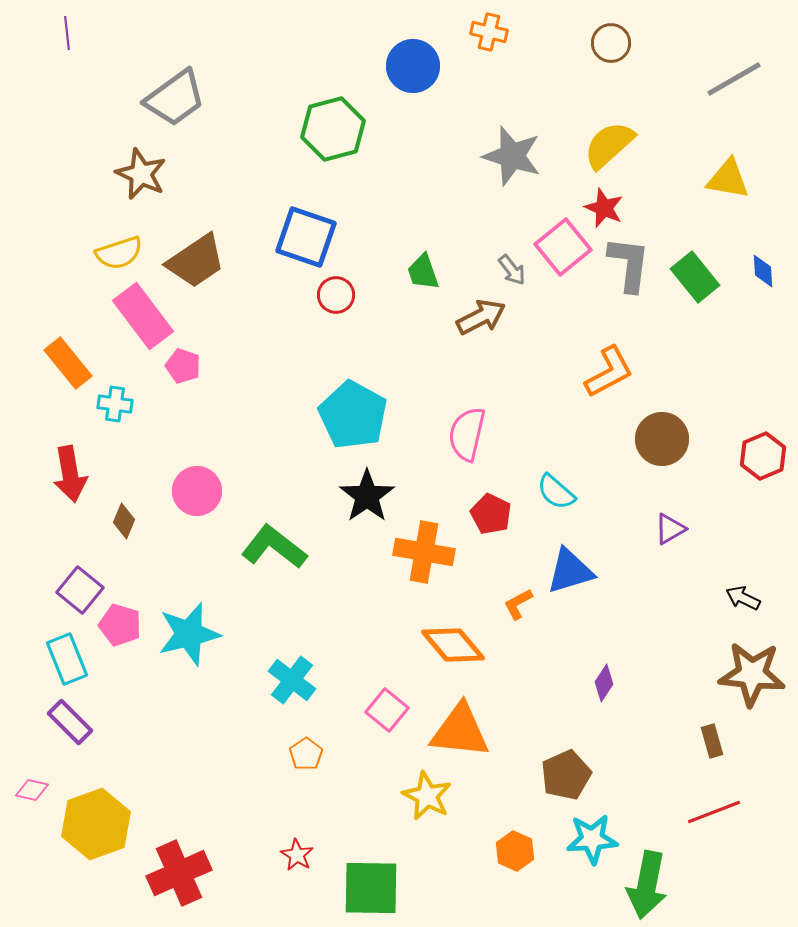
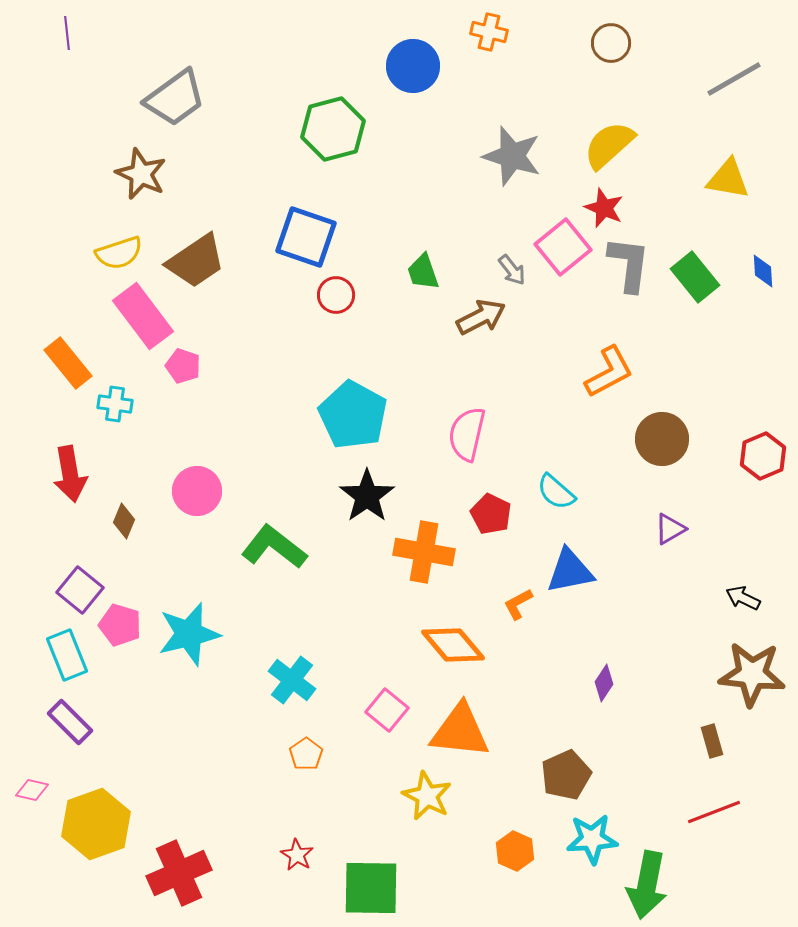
blue triangle at (570, 571): rotated 6 degrees clockwise
cyan rectangle at (67, 659): moved 4 px up
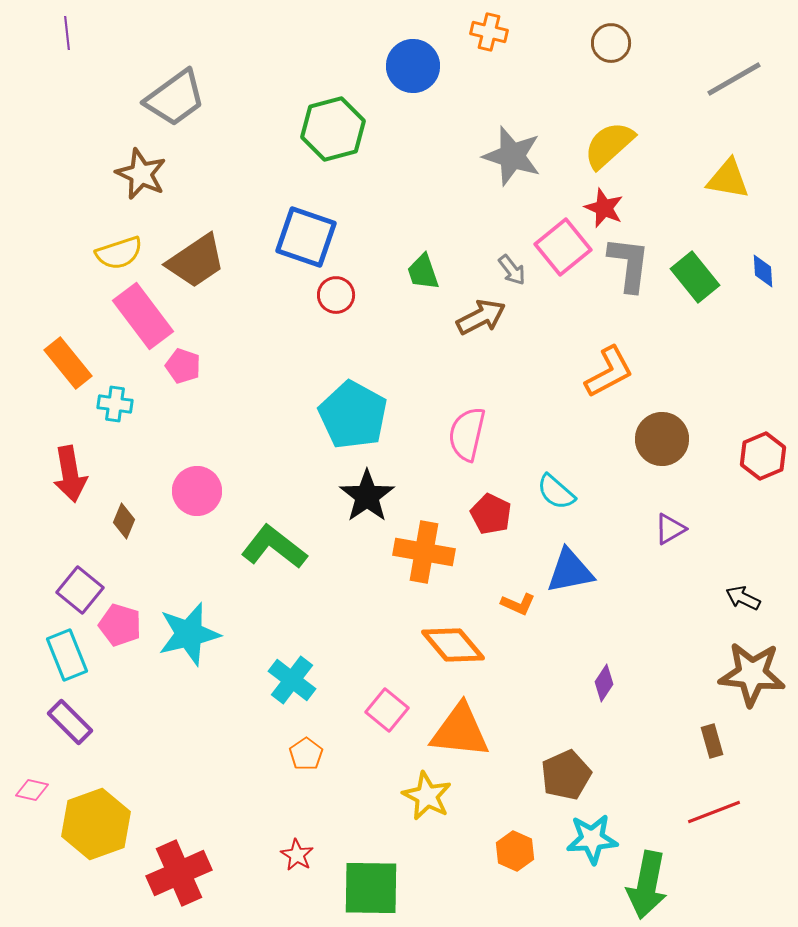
orange L-shape at (518, 604): rotated 128 degrees counterclockwise
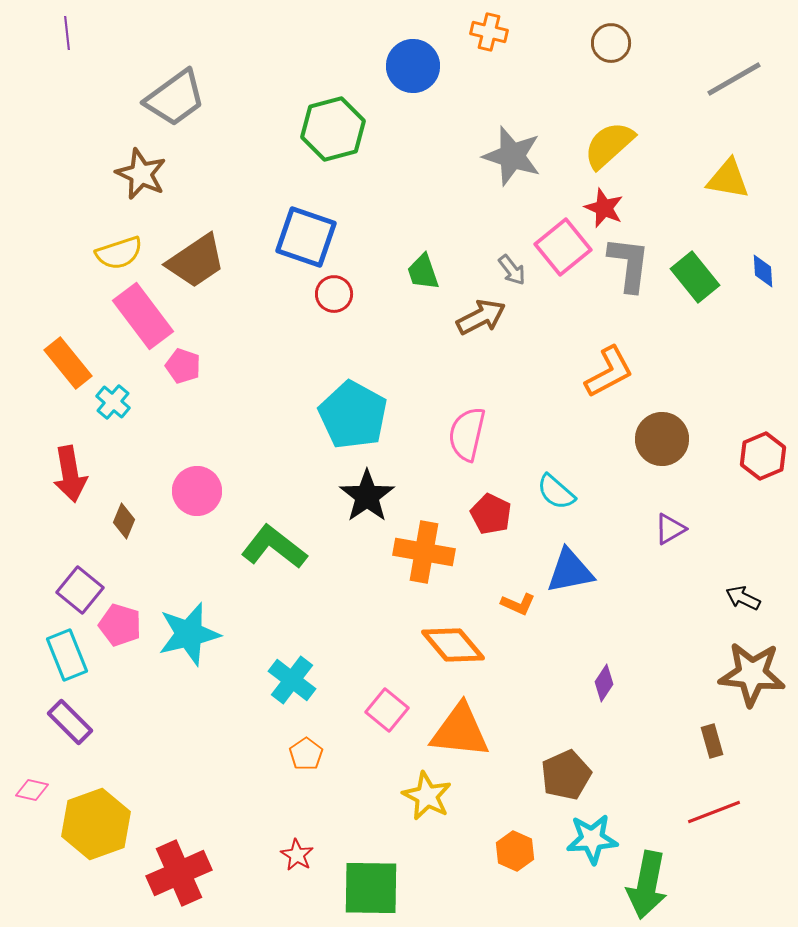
red circle at (336, 295): moved 2 px left, 1 px up
cyan cross at (115, 404): moved 2 px left, 2 px up; rotated 32 degrees clockwise
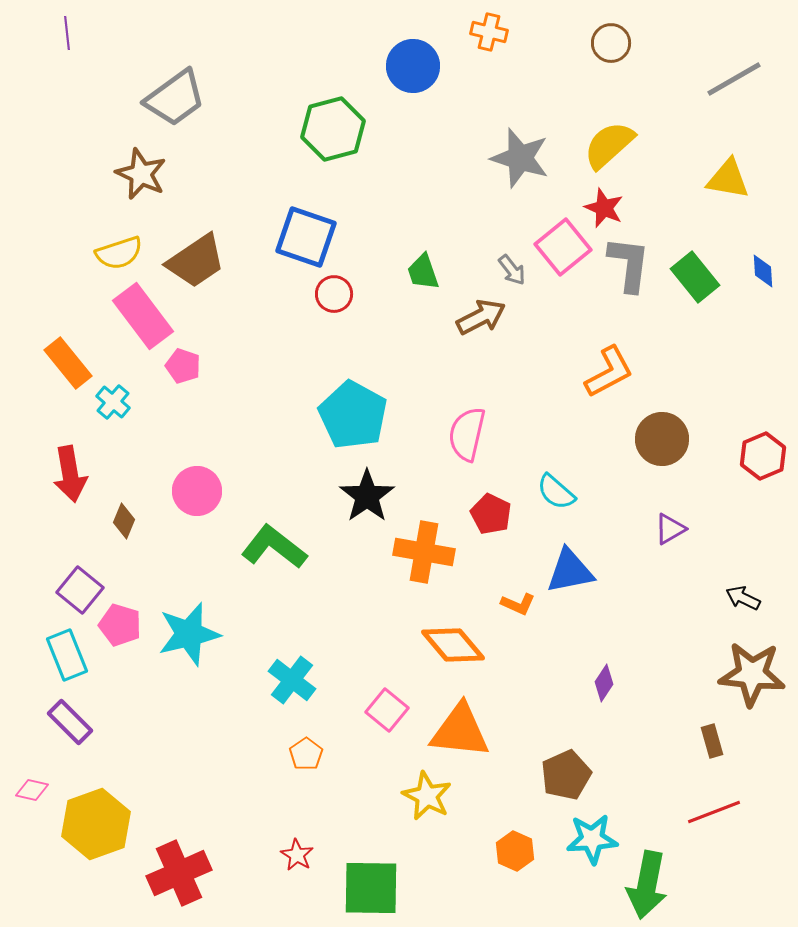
gray star at (512, 156): moved 8 px right, 2 px down
